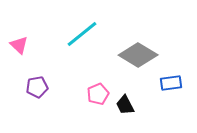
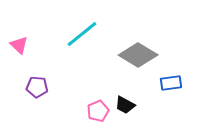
purple pentagon: rotated 15 degrees clockwise
pink pentagon: moved 17 px down
black trapezoid: rotated 35 degrees counterclockwise
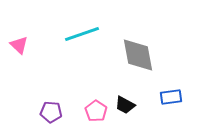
cyan line: rotated 20 degrees clockwise
gray diamond: rotated 48 degrees clockwise
blue rectangle: moved 14 px down
purple pentagon: moved 14 px right, 25 px down
pink pentagon: moved 2 px left; rotated 15 degrees counterclockwise
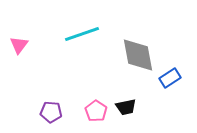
pink triangle: rotated 24 degrees clockwise
blue rectangle: moved 1 px left, 19 px up; rotated 25 degrees counterclockwise
black trapezoid: moved 1 px right, 2 px down; rotated 40 degrees counterclockwise
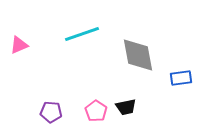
pink triangle: rotated 30 degrees clockwise
blue rectangle: moved 11 px right; rotated 25 degrees clockwise
